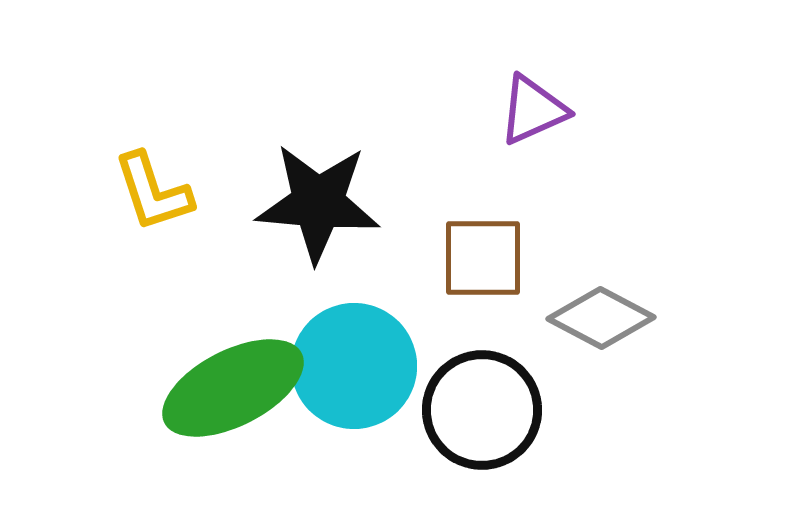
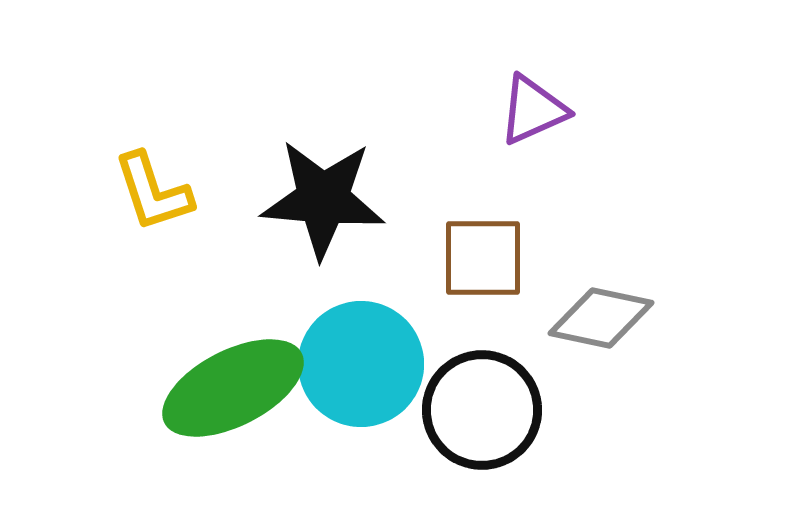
black star: moved 5 px right, 4 px up
gray diamond: rotated 16 degrees counterclockwise
cyan circle: moved 7 px right, 2 px up
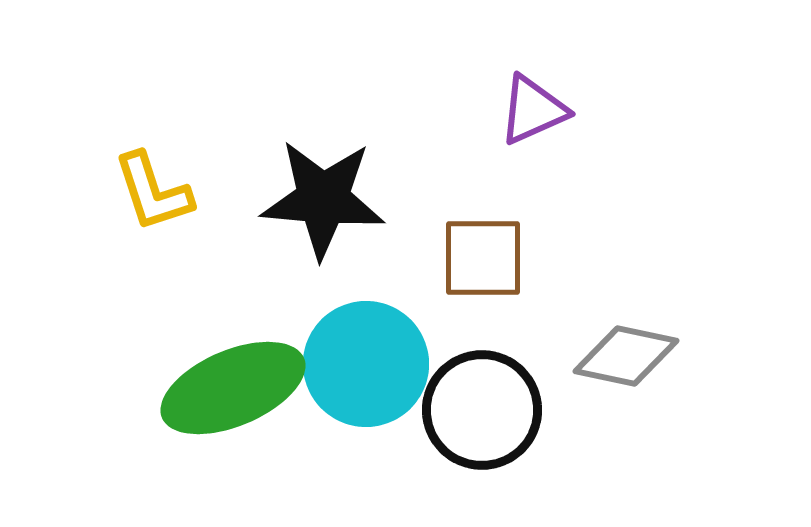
gray diamond: moved 25 px right, 38 px down
cyan circle: moved 5 px right
green ellipse: rotated 4 degrees clockwise
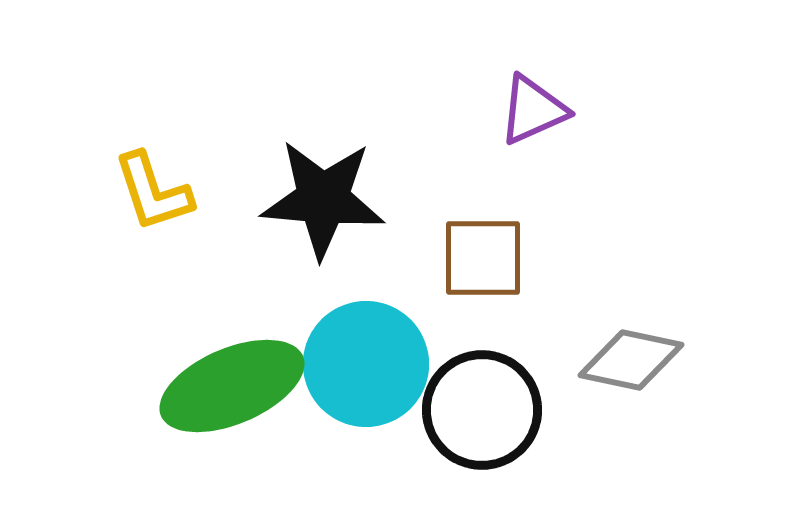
gray diamond: moved 5 px right, 4 px down
green ellipse: moved 1 px left, 2 px up
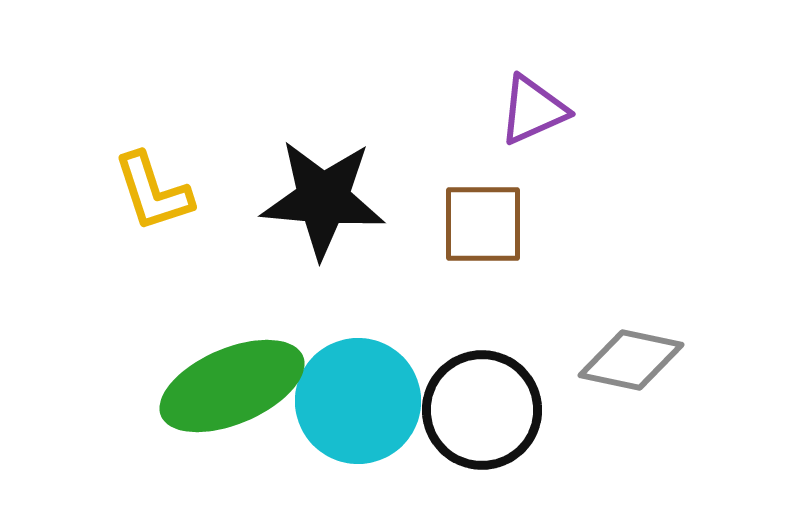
brown square: moved 34 px up
cyan circle: moved 8 px left, 37 px down
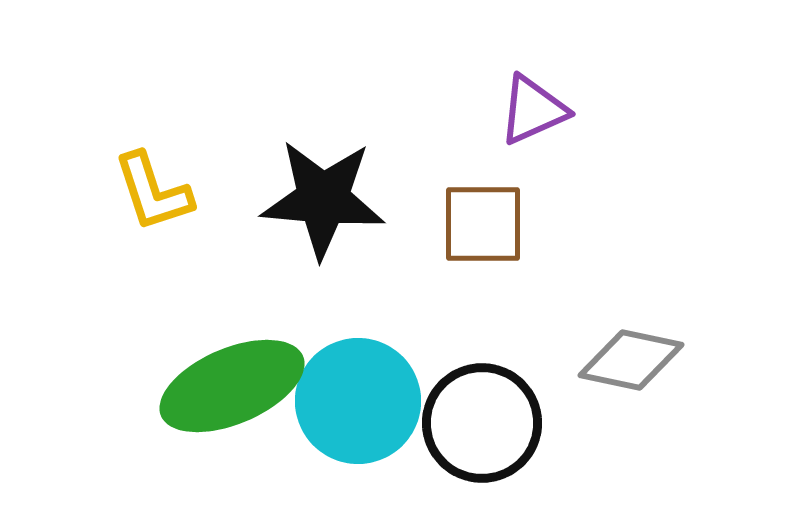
black circle: moved 13 px down
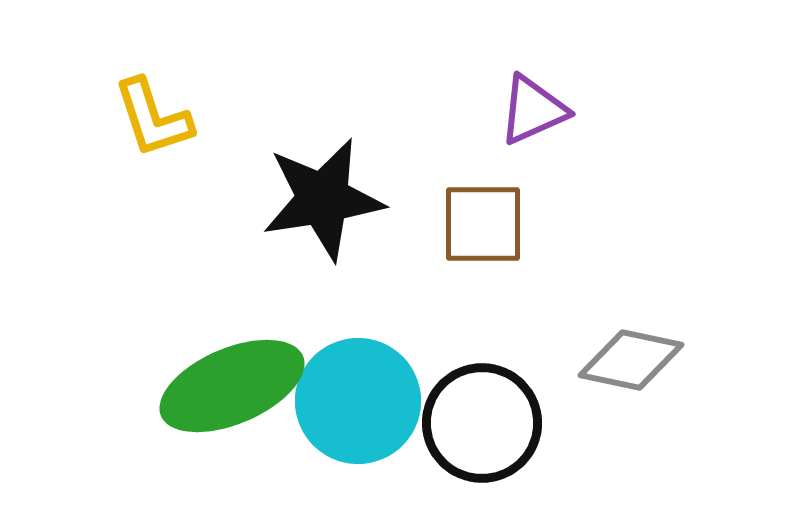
yellow L-shape: moved 74 px up
black star: rotated 14 degrees counterclockwise
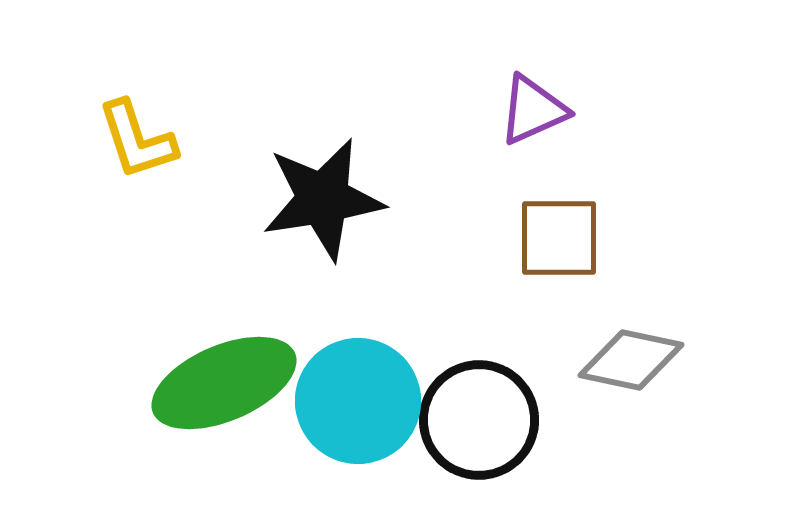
yellow L-shape: moved 16 px left, 22 px down
brown square: moved 76 px right, 14 px down
green ellipse: moved 8 px left, 3 px up
black circle: moved 3 px left, 3 px up
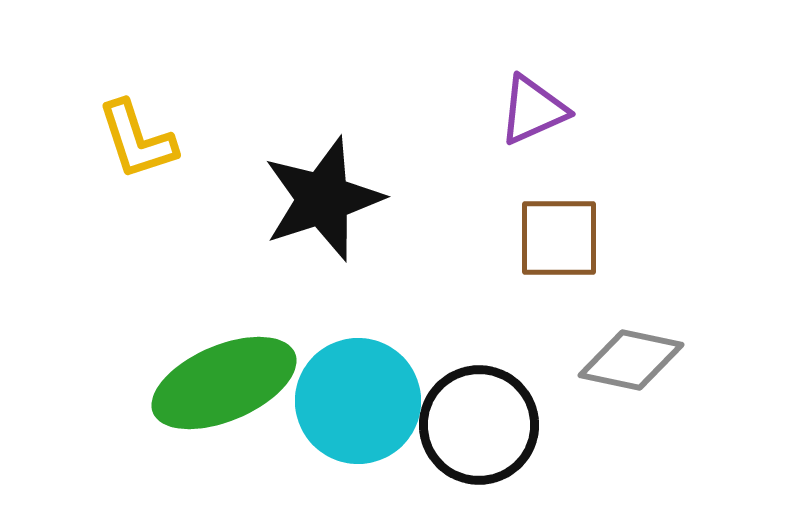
black star: rotated 9 degrees counterclockwise
black circle: moved 5 px down
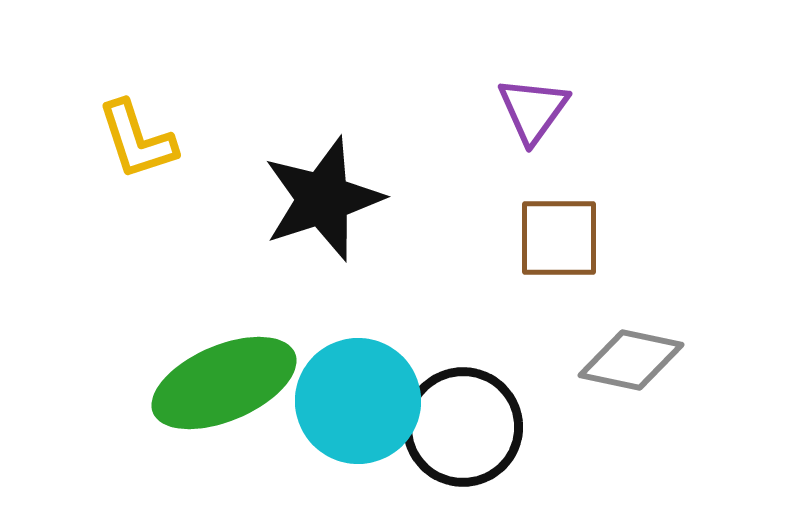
purple triangle: rotated 30 degrees counterclockwise
black circle: moved 16 px left, 2 px down
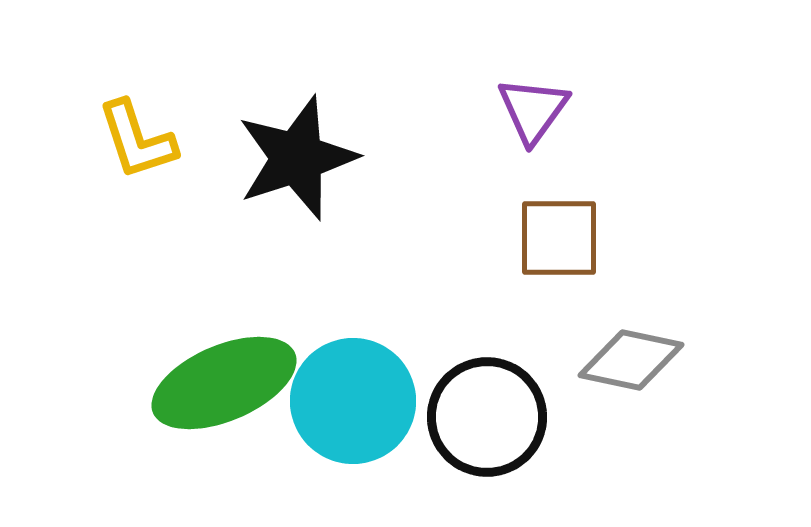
black star: moved 26 px left, 41 px up
cyan circle: moved 5 px left
black circle: moved 24 px right, 10 px up
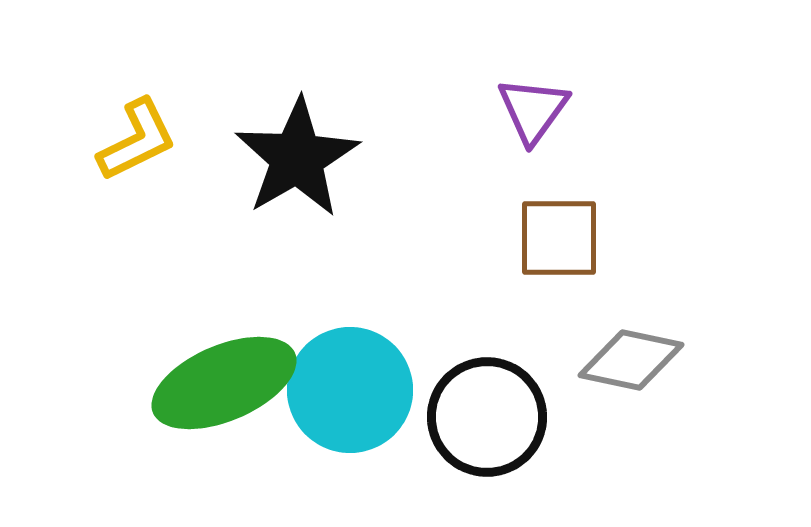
yellow L-shape: rotated 98 degrees counterclockwise
black star: rotated 12 degrees counterclockwise
cyan circle: moved 3 px left, 11 px up
